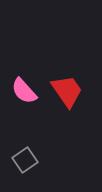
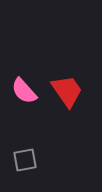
gray square: rotated 25 degrees clockwise
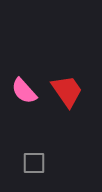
gray square: moved 9 px right, 3 px down; rotated 10 degrees clockwise
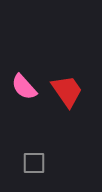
pink semicircle: moved 4 px up
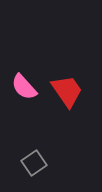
gray square: rotated 35 degrees counterclockwise
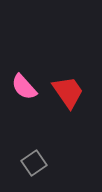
red trapezoid: moved 1 px right, 1 px down
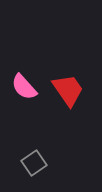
red trapezoid: moved 2 px up
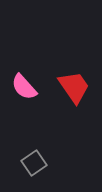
red trapezoid: moved 6 px right, 3 px up
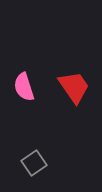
pink semicircle: rotated 24 degrees clockwise
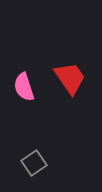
red trapezoid: moved 4 px left, 9 px up
